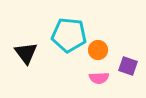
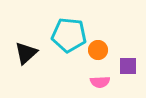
black triangle: rotated 25 degrees clockwise
purple square: rotated 18 degrees counterclockwise
pink semicircle: moved 1 px right, 4 px down
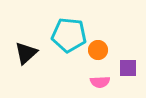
purple square: moved 2 px down
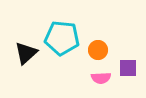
cyan pentagon: moved 7 px left, 3 px down
pink semicircle: moved 1 px right, 4 px up
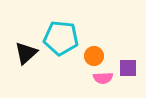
cyan pentagon: moved 1 px left
orange circle: moved 4 px left, 6 px down
pink semicircle: moved 2 px right
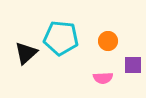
orange circle: moved 14 px right, 15 px up
purple square: moved 5 px right, 3 px up
